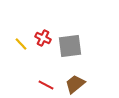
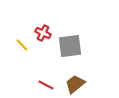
red cross: moved 5 px up
yellow line: moved 1 px right, 1 px down
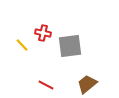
red cross: rotated 14 degrees counterclockwise
brown trapezoid: moved 12 px right
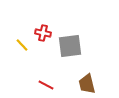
brown trapezoid: rotated 65 degrees counterclockwise
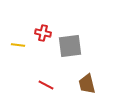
yellow line: moved 4 px left; rotated 40 degrees counterclockwise
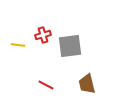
red cross: moved 2 px down; rotated 28 degrees counterclockwise
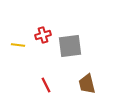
red line: rotated 35 degrees clockwise
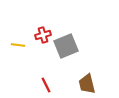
gray square: moved 4 px left; rotated 15 degrees counterclockwise
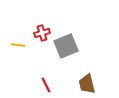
red cross: moved 1 px left, 2 px up
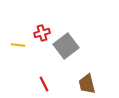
gray square: rotated 15 degrees counterclockwise
red line: moved 2 px left, 1 px up
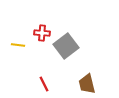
red cross: rotated 21 degrees clockwise
